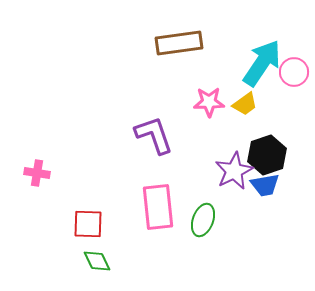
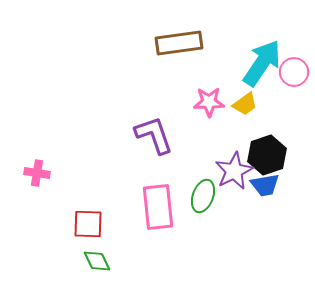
green ellipse: moved 24 px up
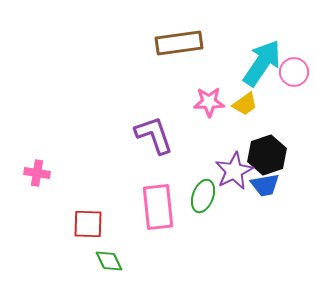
green diamond: moved 12 px right
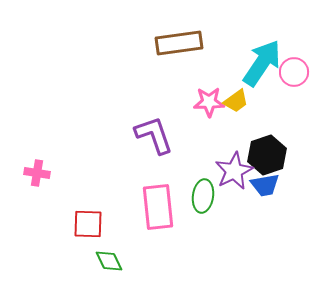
yellow trapezoid: moved 9 px left, 3 px up
green ellipse: rotated 12 degrees counterclockwise
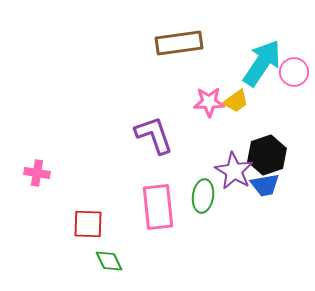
purple star: rotated 15 degrees counterclockwise
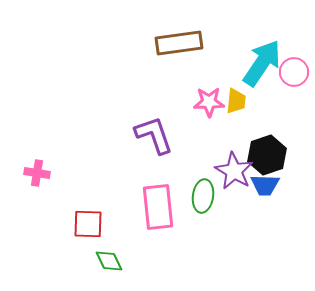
yellow trapezoid: rotated 48 degrees counterclockwise
blue trapezoid: rotated 12 degrees clockwise
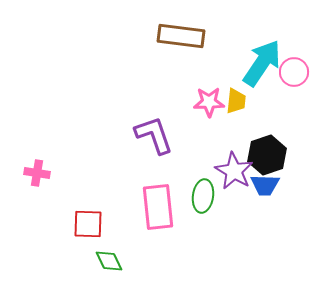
brown rectangle: moved 2 px right, 7 px up; rotated 15 degrees clockwise
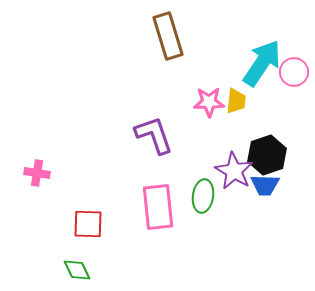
brown rectangle: moved 13 px left; rotated 66 degrees clockwise
green diamond: moved 32 px left, 9 px down
